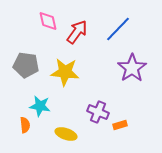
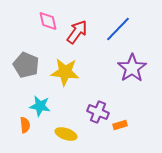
gray pentagon: rotated 15 degrees clockwise
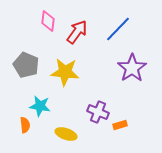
pink diamond: rotated 20 degrees clockwise
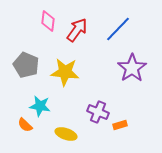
red arrow: moved 2 px up
orange semicircle: rotated 140 degrees clockwise
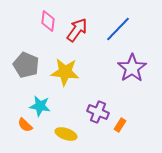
orange rectangle: rotated 40 degrees counterclockwise
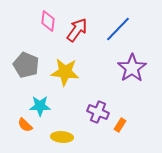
cyan star: rotated 10 degrees counterclockwise
yellow ellipse: moved 4 px left, 3 px down; rotated 15 degrees counterclockwise
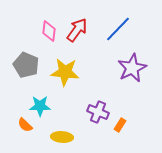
pink diamond: moved 1 px right, 10 px down
purple star: rotated 8 degrees clockwise
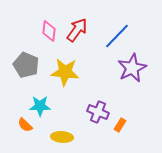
blue line: moved 1 px left, 7 px down
